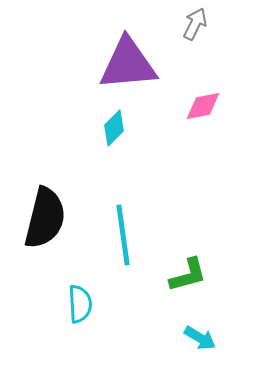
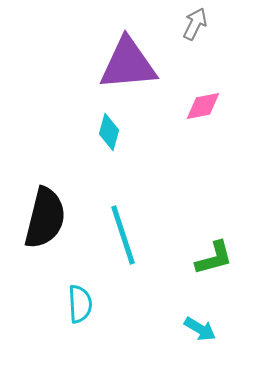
cyan diamond: moved 5 px left, 4 px down; rotated 30 degrees counterclockwise
cyan line: rotated 10 degrees counterclockwise
green L-shape: moved 26 px right, 17 px up
cyan arrow: moved 9 px up
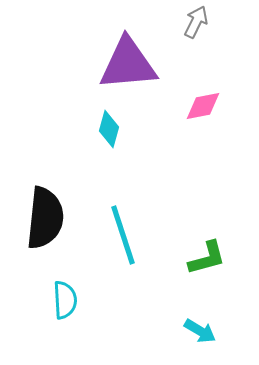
gray arrow: moved 1 px right, 2 px up
cyan diamond: moved 3 px up
black semicircle: rotated 8 degrees counterclockwise
green L-shape: moved 7 px left
cyan semicircle: moved 15 px left, 4 px up
cyan arrow: moved 2 px down
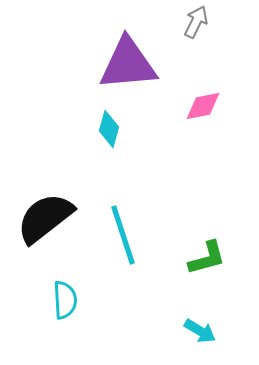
black semicircle: rotated 134 degrees counterclockwise
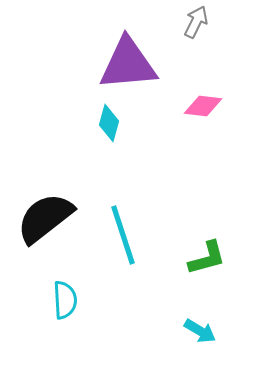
pink diamond: rotated 18 degrees clockwise
cyan diamond: moved 6 px up
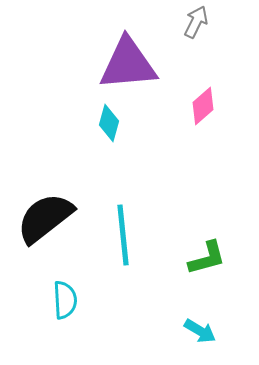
pink diamond: rotated 48 degrees counterclockwise
cyan line: rotated 12 degrees clockwise
